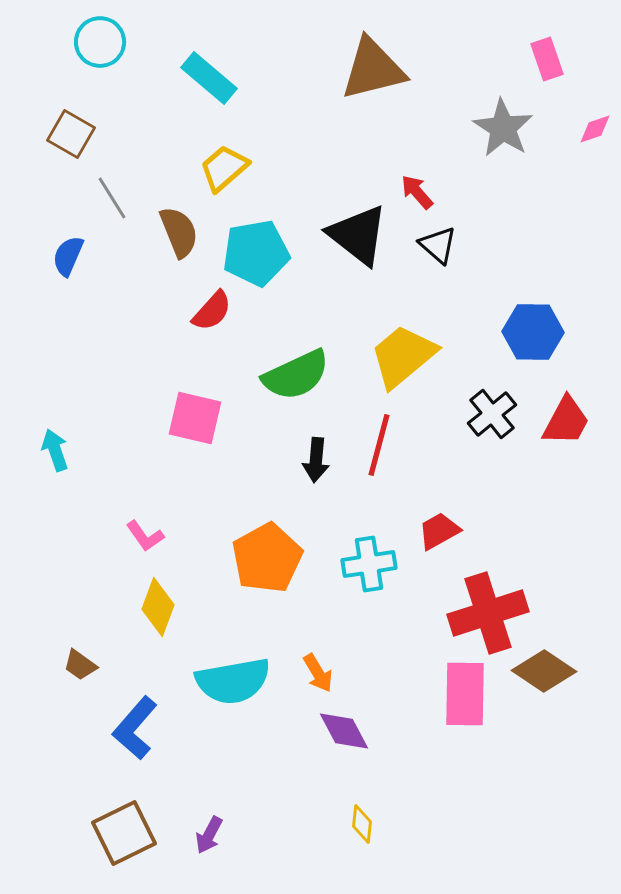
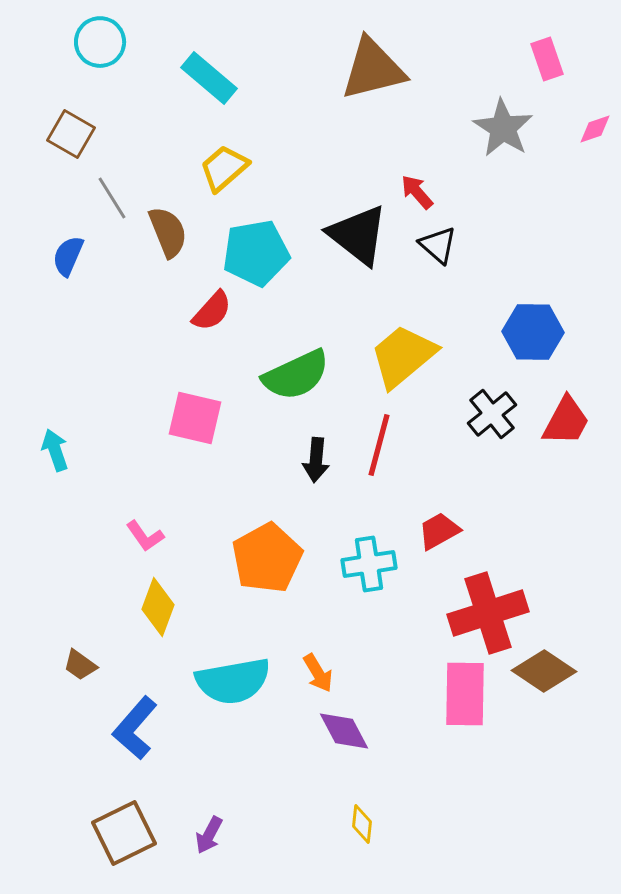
brown semicircle at (179, 232): moved 11 px left
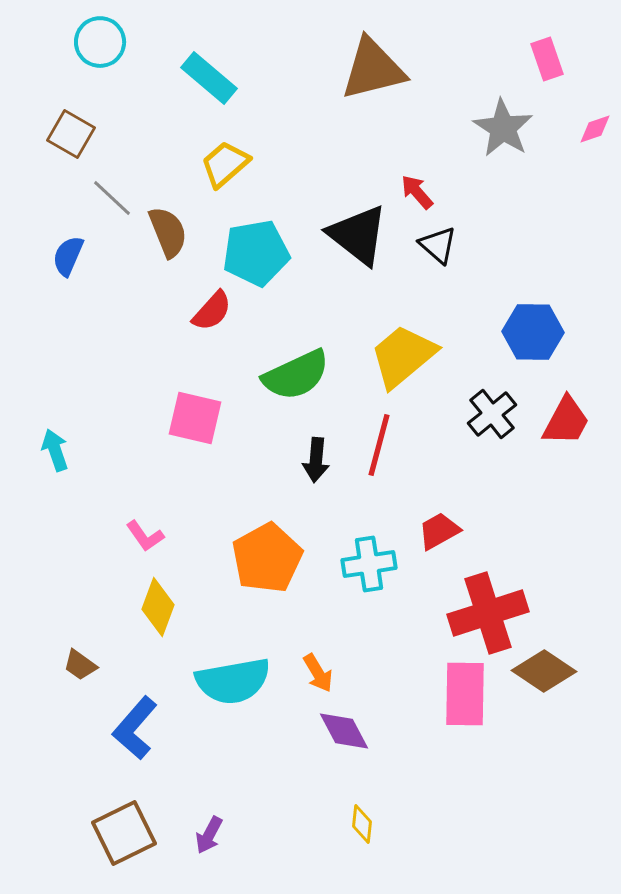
yellow trapezoid at (224, 168): moved 1 px right, 4 px up
gray line at (112, 198): rotated 15 degrees counterclockwise
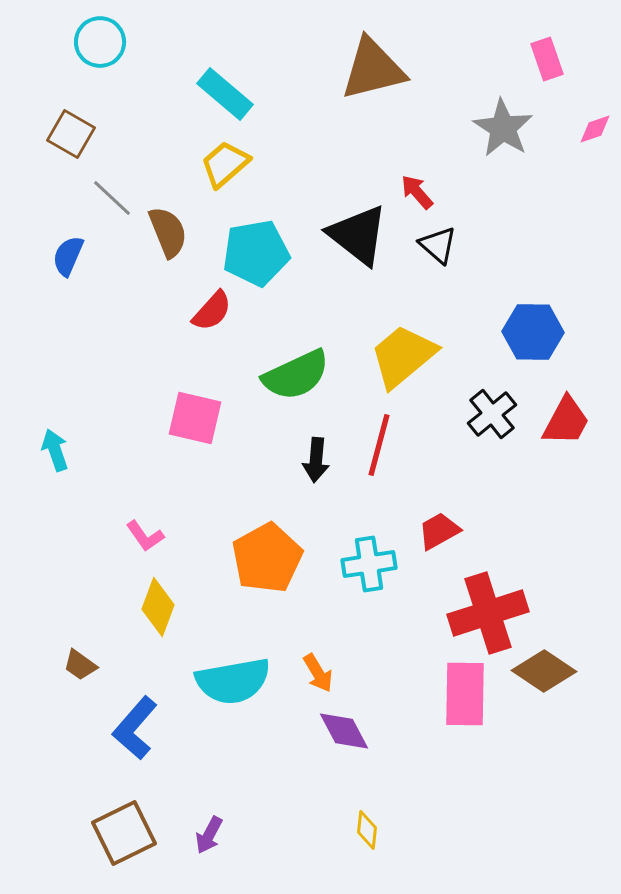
cyan rectangle at (209, 78): moved 16 px right, 16 px down
yellow diamond at (362, 824): moved 5 px right, 6 px down
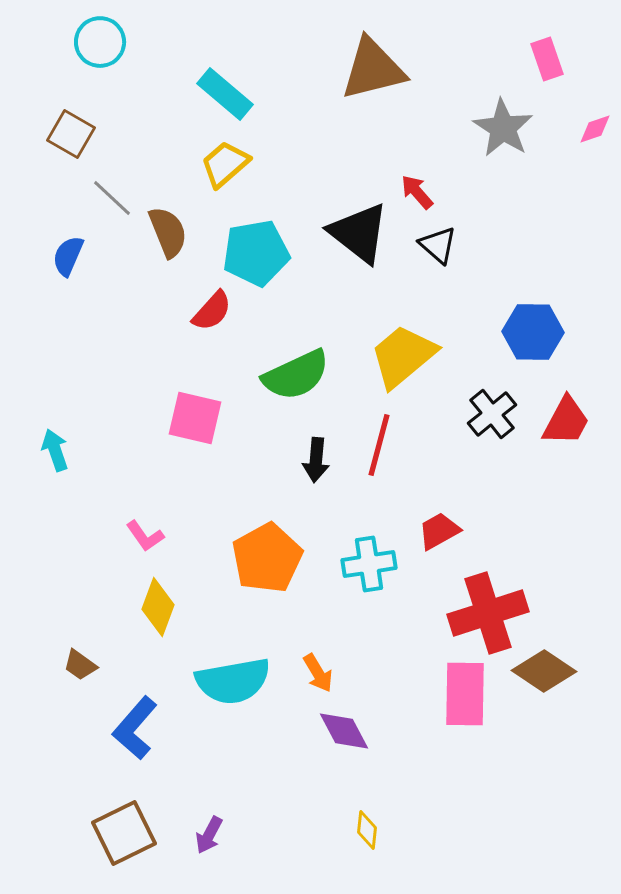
black triangle at (358, 235): moved 1 px right, 2 px up
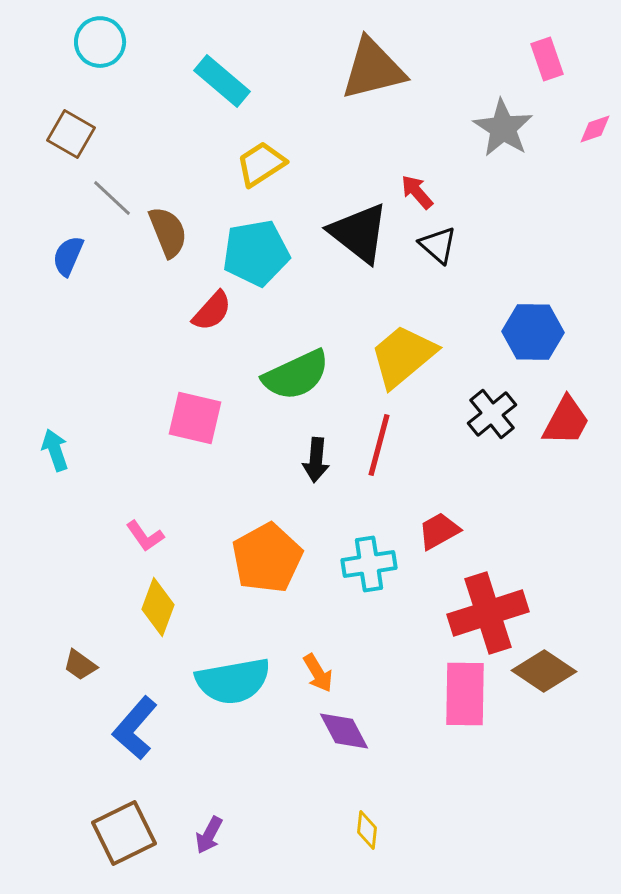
cyan rectangle at (225, 94): moved 3 px left, 13 px up
yellow trapezoid at (225, 164): moved 36 px right; rotated 8 degrees clockwise
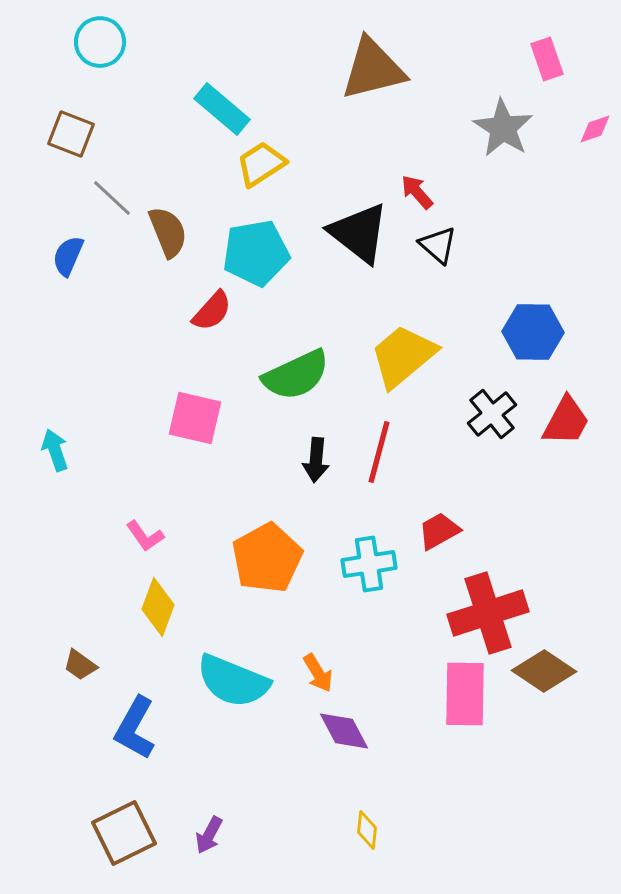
cyan rectangle at (222, 81): moved 28 px down
brown square at (71, 134): rotated 9 degrees counterclockwise
red line at (379, 445): moved 7 px down
cyan semicircle at (233, 681): rotated 32 degrees clockwise
blue L-shape at (135, 728): rotated 12 degrees counterclockwise
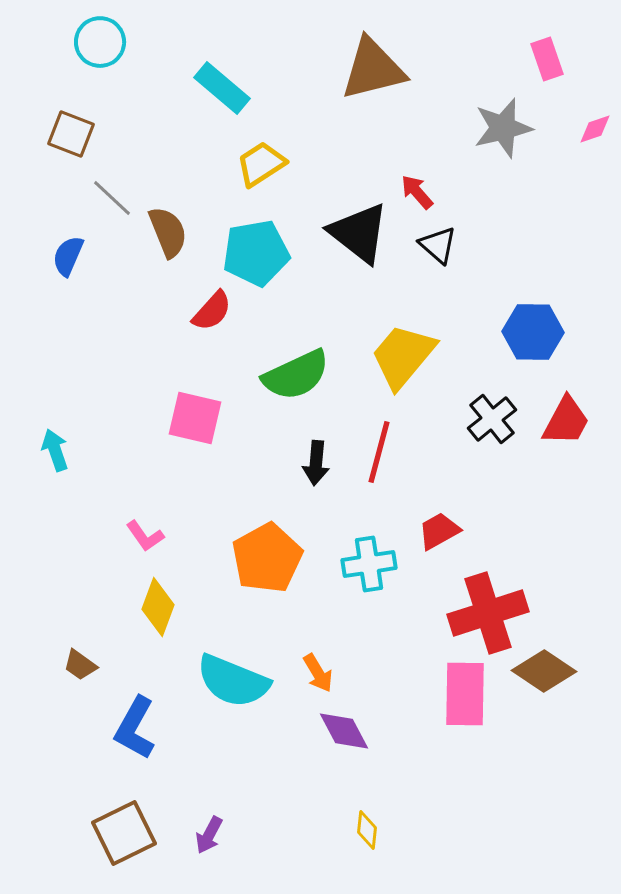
cyan rectangle at (222, 109): moved 21 px up
gray star at (503, 128): rotated 26 degrees clockwise
yellow trapezoid at (403, 356): rotated 10 degrees counterclockwise
black cross at (492, 414): moved 5 px down
black arrow at (316, 460): moved 3 px down
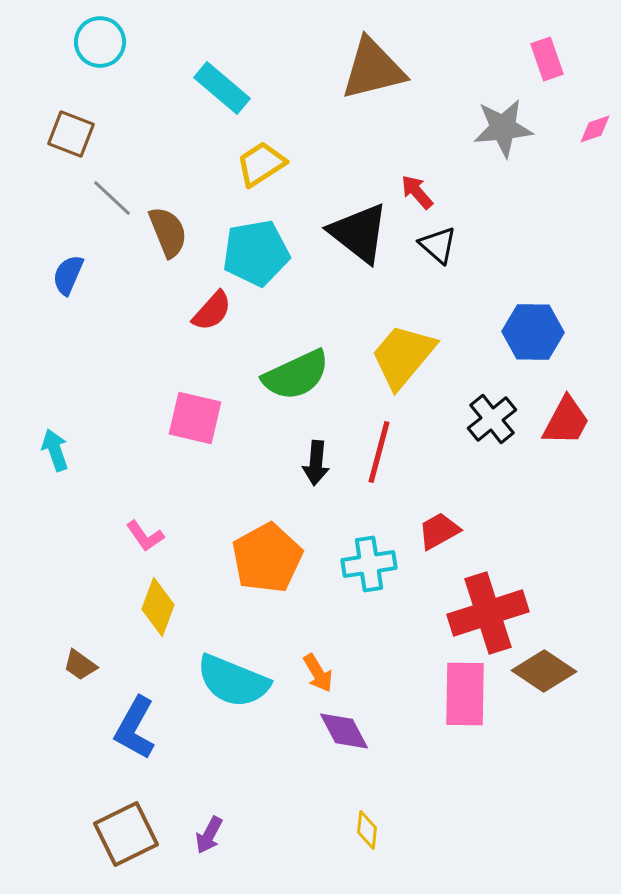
gray star at (503, 128): rotated 8 degrees clockwise
blue semicircle at (68, 256): moved 19 px down
brown square at (124, 833): moved 2 px right, 1 px down
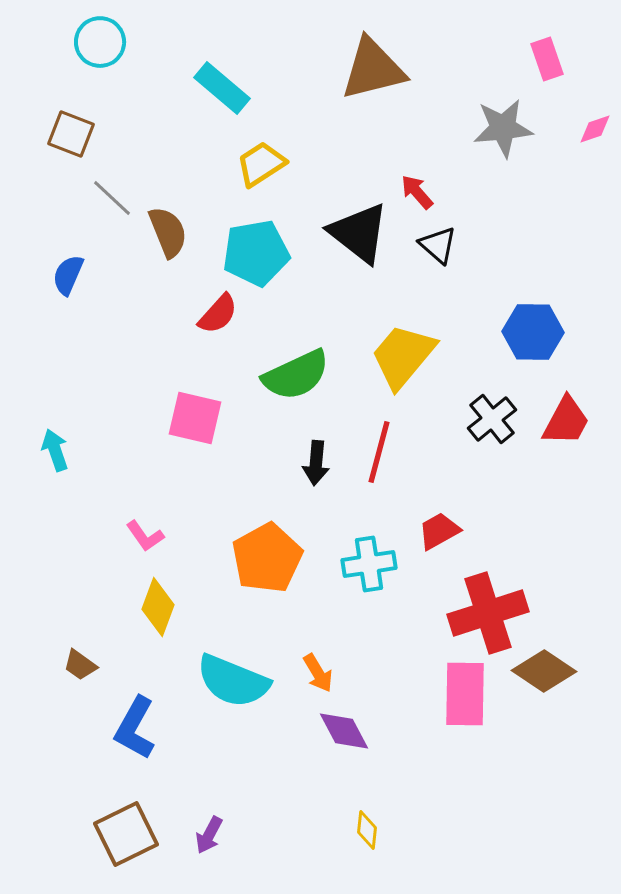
red semicircle at (212, 311): moved 6 px right, 3 px down
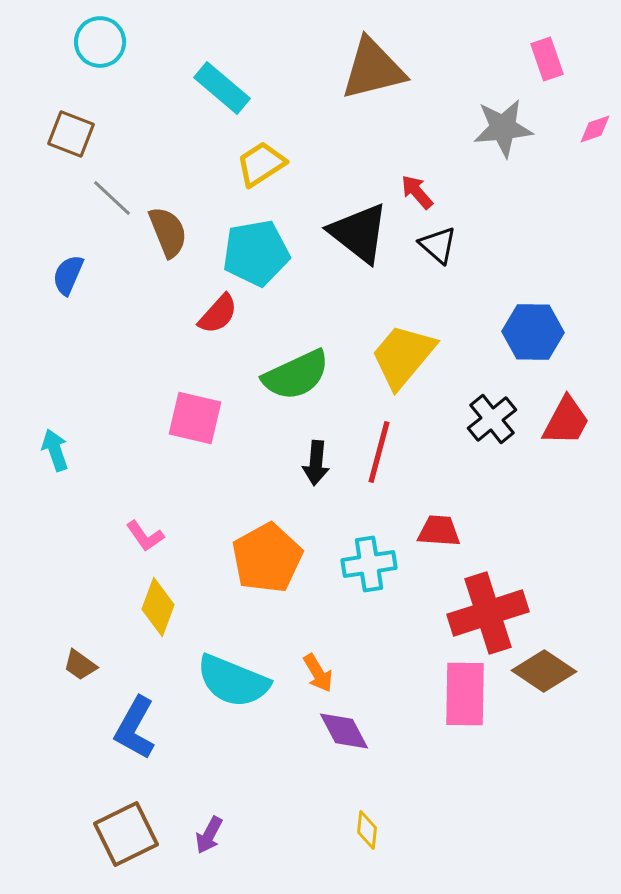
red trapezoid at (439, 531): rotated 33 degrees clockwise
